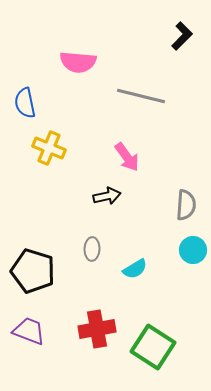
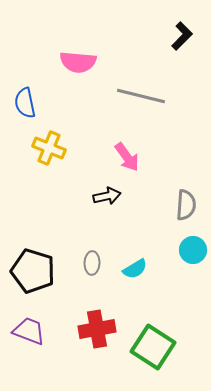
gray ellipse: moved 14 px down
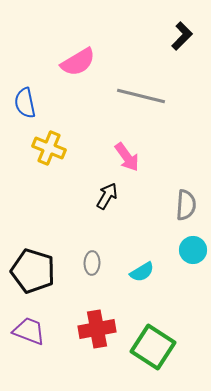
pink semicircle: rotated 36 degrees counterclockwise
black arrow: rotated 48 degrees counterclockwise
cyan semicircle: moved 7 px right, 3 px down
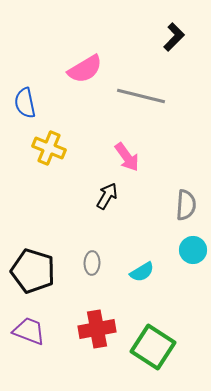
black L-shape: moved 8 px left, 1 px down
pink semicircle: moved 7 px right, 7 px down
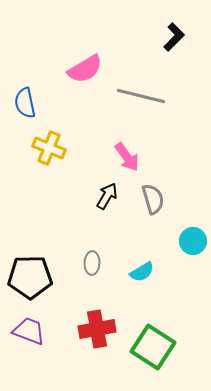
gray semicircle: moved 33 px left, 6 px up; rotated 20 degrees counterclockwise
cyan circle: moved 9 px up
black pentagon: moved 3 px left, 6 px down; rotated 18 degrees counterclockwise
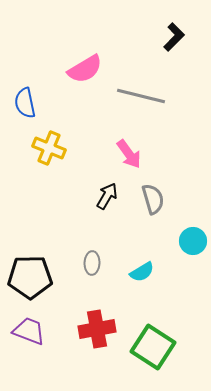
pink arrow: moved 2 px right, 3 px up
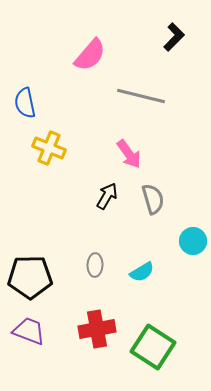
pink semicircle: moved 5 px right, 14 px up; rotated 18 degrees counterclockwise
gray ellipse: moved 3 px right, 2 px down
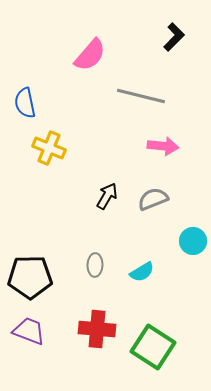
pink arrow: moved 34 px right, 8 px up; rotated 48 degrees counterclockwise
gray semicircle: rotated 96 degrees counterclockwise
red cross: rotated 15 degrees clockwise
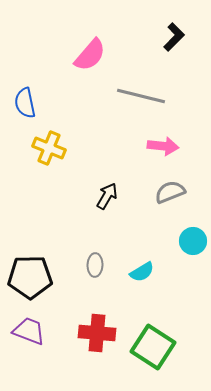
gray semicircle: moved 17 px right, 7 px up
red cross: moved 4 px down
